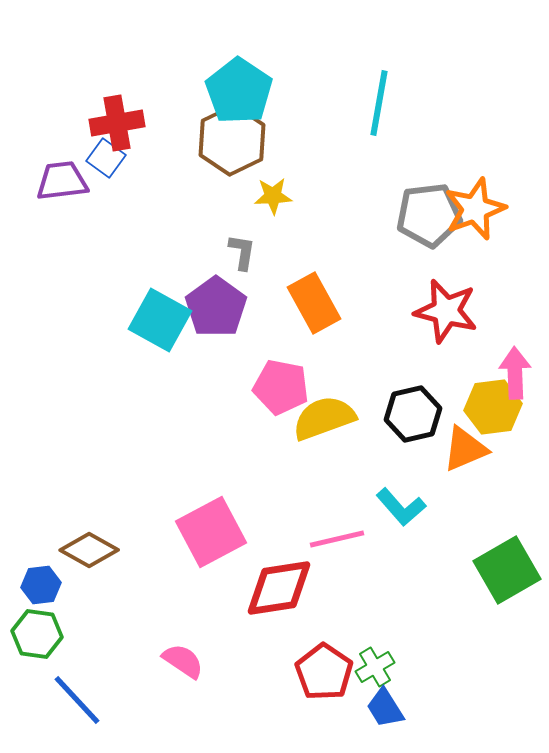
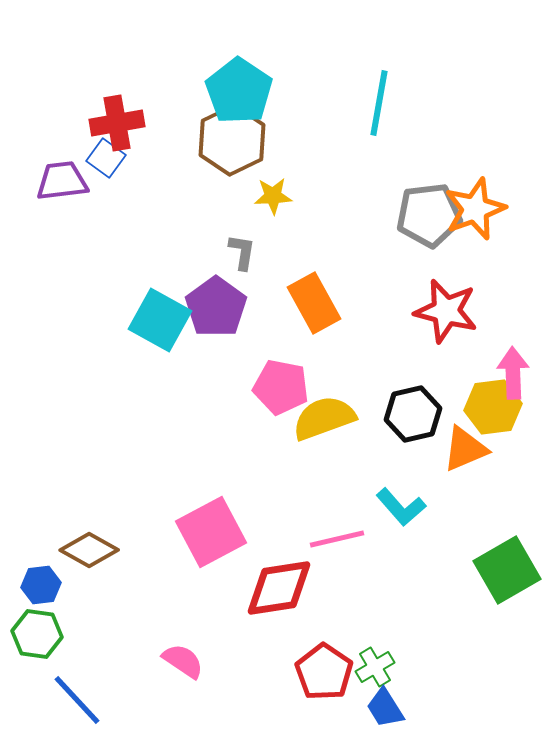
pink arrow: moved 2 px left
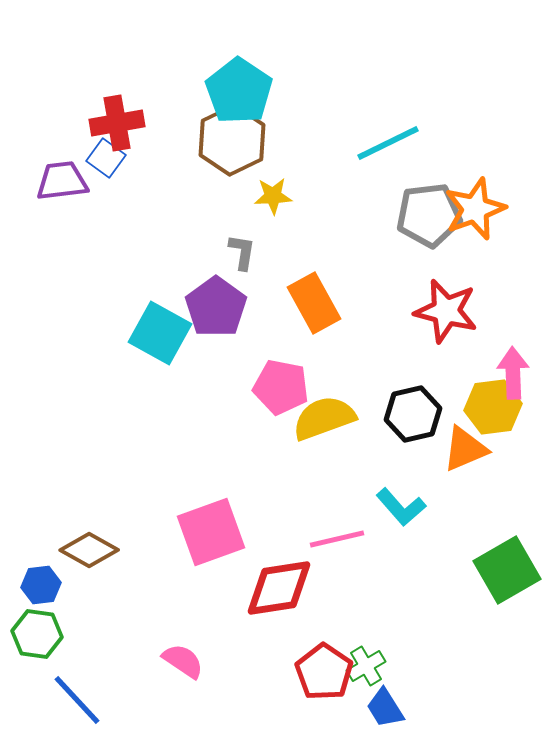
cyan line: moved 9 px right, 40 px down; rotated 54 degrees clockwise
cyan square: moved 13 px down
pink square: rotated 8 degrees clockwise
green cross: moved 9 px left, 1 px up
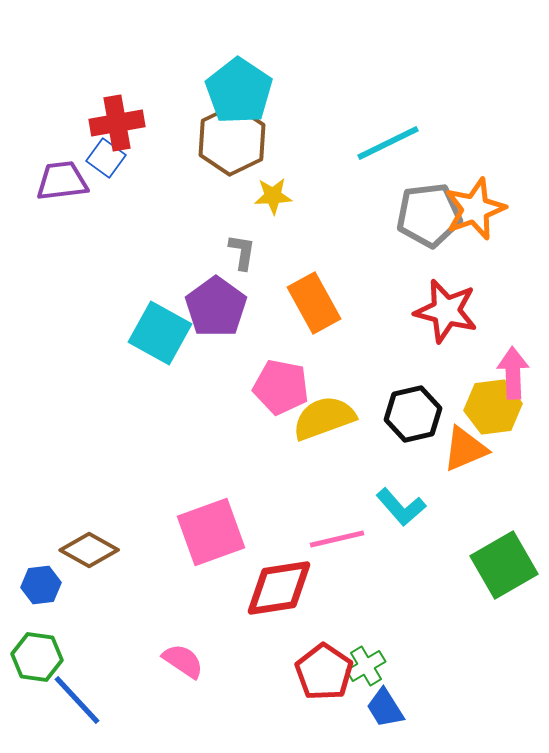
green square: moved 3 px left, 5 px up
green hexagon: moved 23 px down
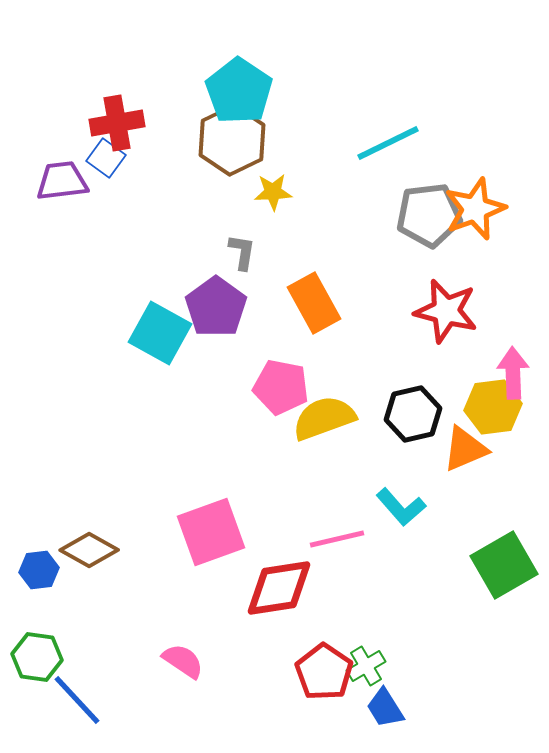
yellow star: moved 4 px up
blue hexagon: moved 2 px left, 15 px up
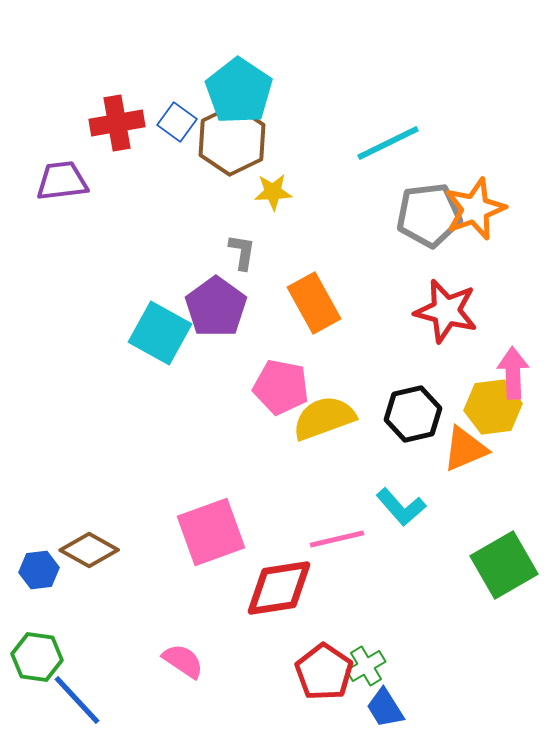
blue square: moved 71 px right, 36 px up
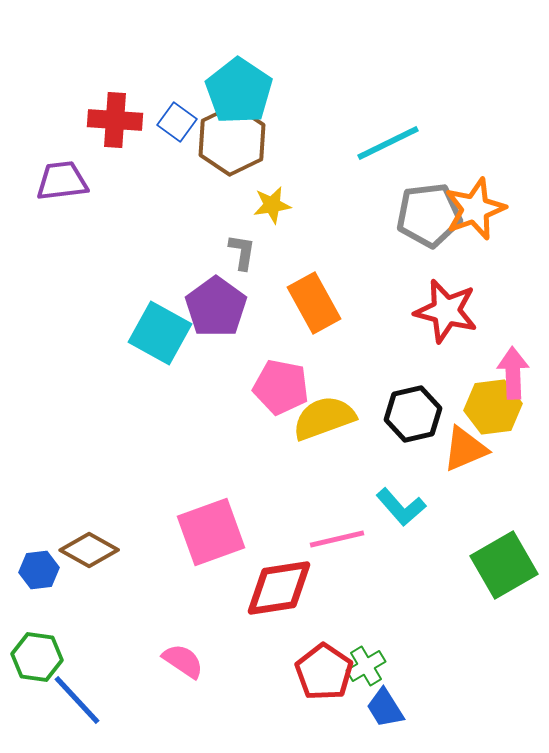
red cross: moved 2 px left, 3 px up; rotated 14 degrees clockwise
yellow star: moved 1 px left, 13 px down; rotated 6 degrees counterclockwise
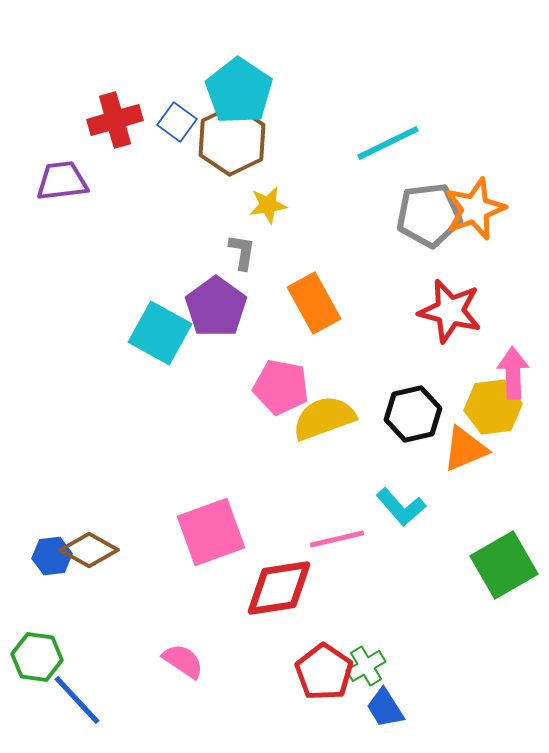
red cross: rotated 20 degrees counterclockwise
yellow star: moved 4 px left
red star: moved 4 px right
blue hexagon: moved 13 px right, 14 px up
